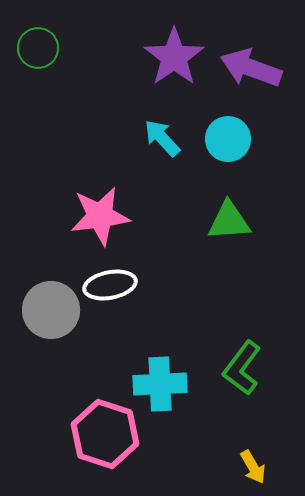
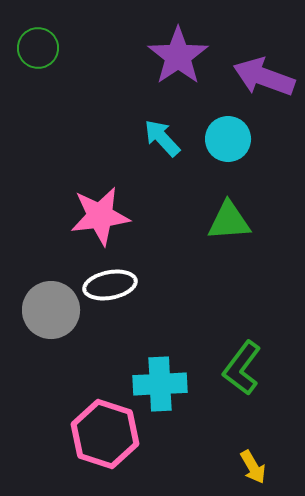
purple star: moved 4 px right, 1 px up
purple arrow: moved 13 px right, 9 px down
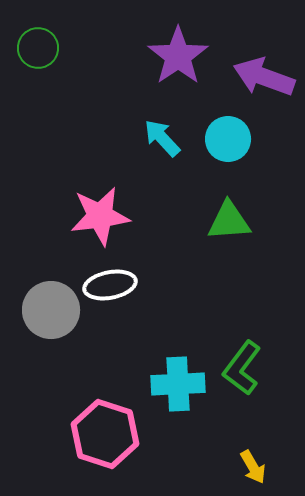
cyan cross: moved 18 px right
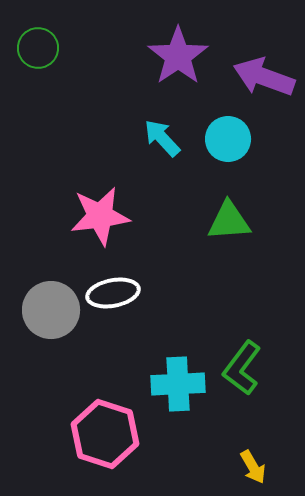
white ellipse: moved 3 px right, 8 px down
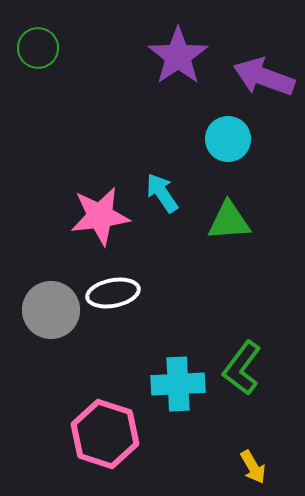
cyan arrow: moved 55 px down; rotated 9 degrees clockwise
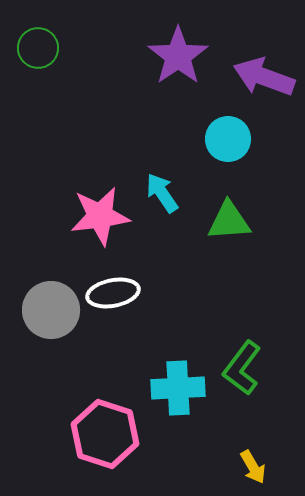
cyan cross: moved 4 px down
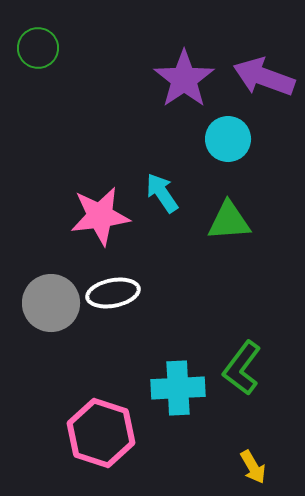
purple star: moved 6 px right, 23 px down
gray circle: moved 7 px up
pink hexagon: moved 4 px left, 1 px up
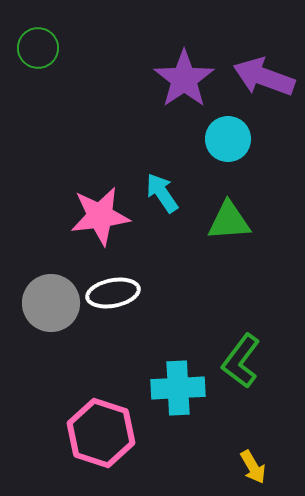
green L-shape: moved 1 px left, 7 px up
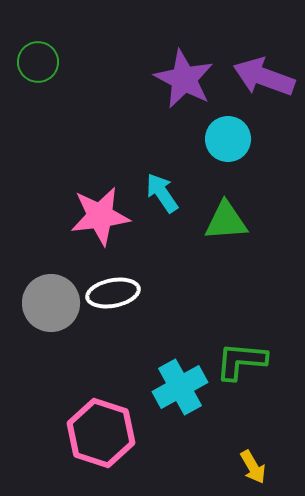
green circle: moved 14 px down
purple star: rotated 10 degrees counterclockwise
green triangle: moved 3 px left
green L-shape: rotated 58 degrees clockwise
cyan cross: moved 2 px right, 1 px up; rotated 26 degrees counterclockwise
